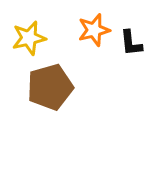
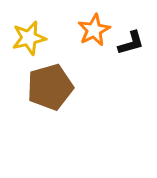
orange star: rotated 12 degrees counterclockwise
black L-shape: rotated 100 degrees counterclockwise
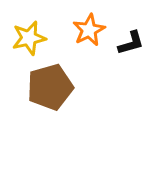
orange star: moved 5 px left
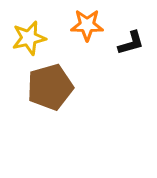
orange star: moved 2 px left, 5 px up; rotated 28 degrees clockwise
